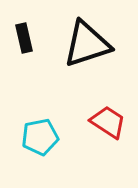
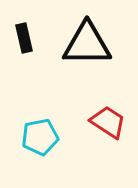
black triangle: rotated 18 degrees clockwise
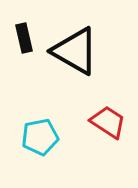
black triangle: moved 12 px left, 7 px down; rotated 30 degrees clockwise
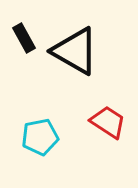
black rectangle: rotated 16 degrees counterclockwise
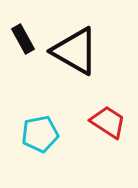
black rectangle: moved 1 px left, 1 px down
cyan pentagon: moved 3 px up
